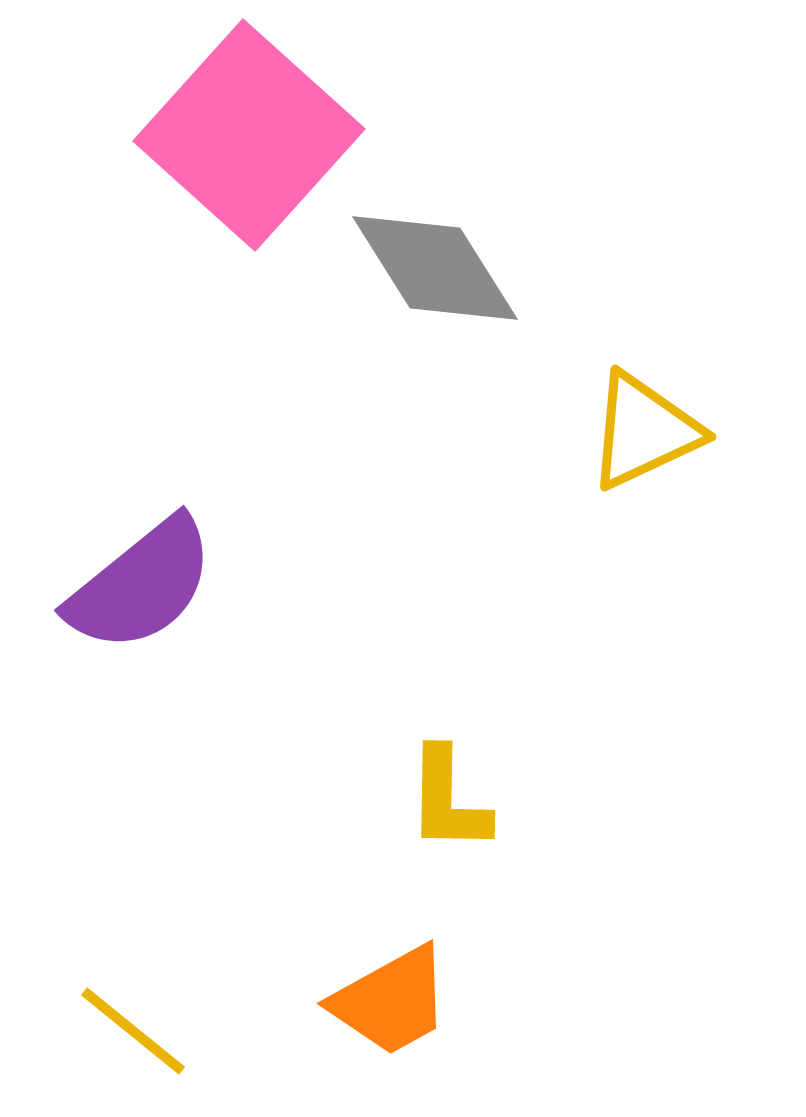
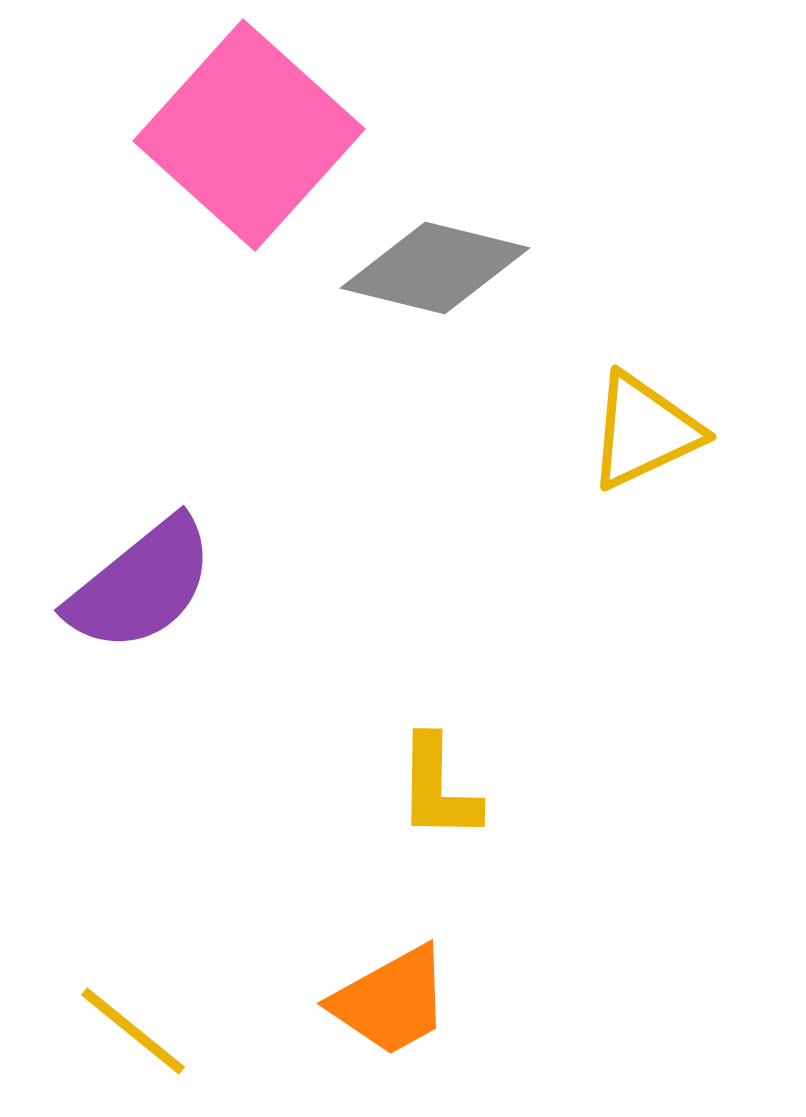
gray diamond: rotated 44 degrees counterclockwise
yellow L-shape: moved 10 px left, 12 px up
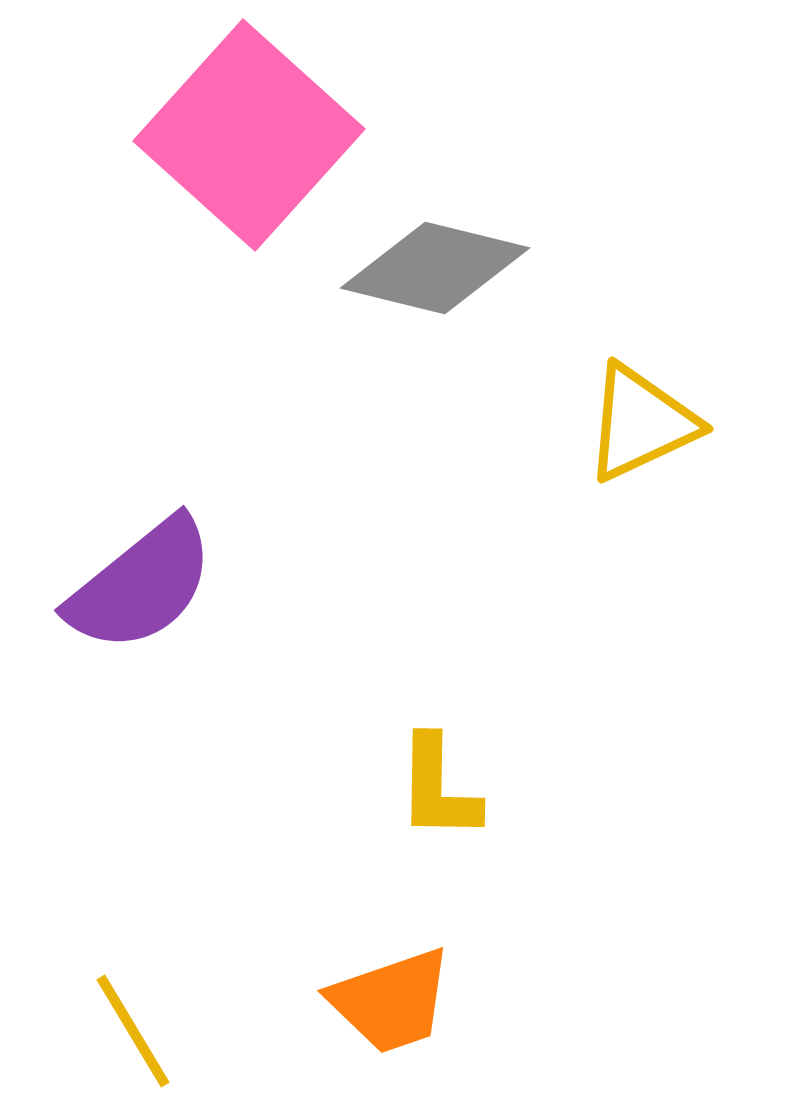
yellow triangle: moved 3 px left, 8 px up
orange trapezoid: rotated 10 degrees clockwise
yellow line: rotated 20 degrees clockwise
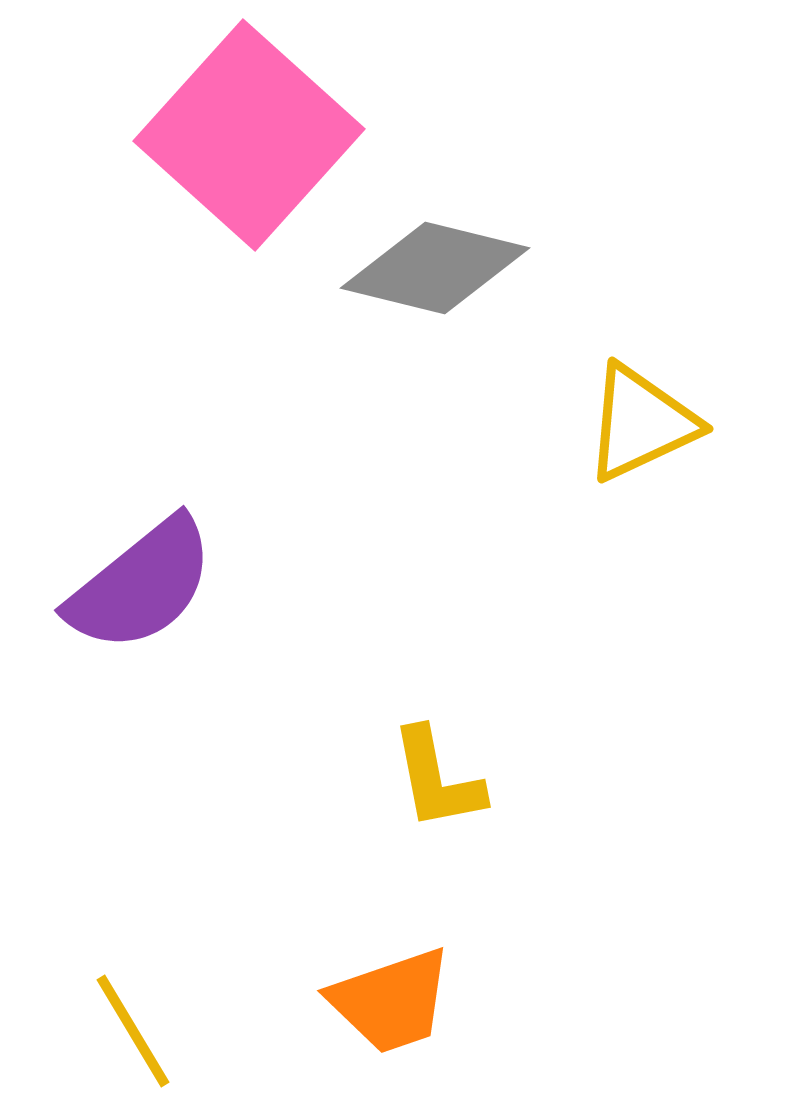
yellow L-shape: moved 1 px left, 9 px up; rotated 12 degrees counterclockwise
